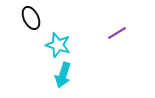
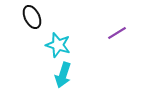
black ellipse: moved 1 px right, 1 px up
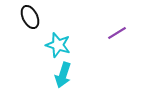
black ellipse: moved 2 px left
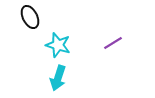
purple line: moved 4 px left, 10 px down
cyan arrow: moved 5 px left, 3 px down
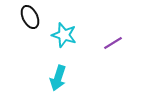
cyan star: moved 6 px right, 10 px up
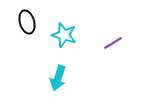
black ellipse: moved 3 px left, 5 px down; rotated 10 degrees clockwise
